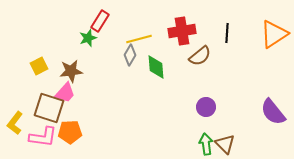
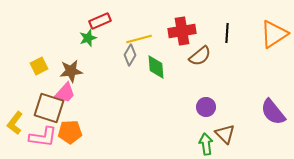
red rectangle: rotated 35 degrees clockwise
brown triangle: moved 10 px up
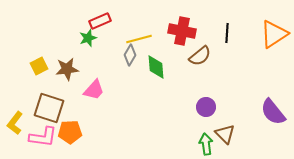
red cross: rotated 20 degrees clockwise
brown star: moved 4 px left, 2 px up
pink trapezoid: moved 29 px right, 3 px up
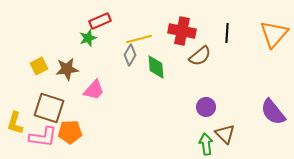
orange triangle: rotated 16 degrees counterclockwise
yellow L-shape: rotated 20 degrees counterclockwise
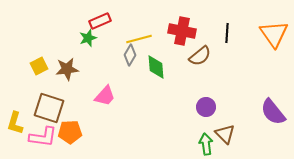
orange triangle: rotated 16 degrees counterclockwise
pink trapezoid: moved 11 px right, 6 px down
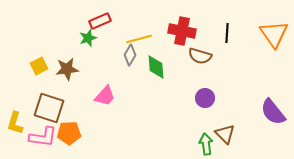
brown semicircle: rotated 55 degrees clockwise
purple circle: moved 1 px left, 9 px up
orange pentagon: moved 1 px left, 1 px down
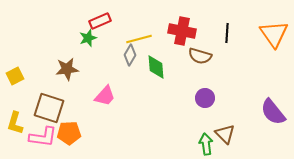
yellow square: moved 24 px left, 10 px down
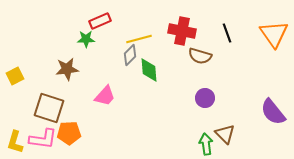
black line: rotated 24 degrees counterclockwise
green star: moved 2 px left, 1 px down; rotated 18 degrees clockwise
gray diamond: rotated 15 degrees clockwise
green diamond: moved 7 px left, 3 px down
yellow L-shape: moved 19 px down
pink L-shape: moved 2 px down
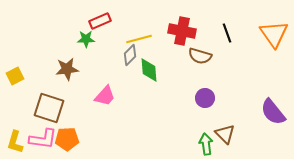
orange pentagon: moved 2 px left, 6 px down
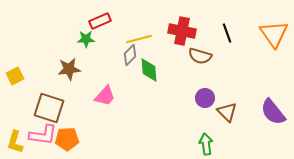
brown star: moved 2 px right
brown triangle: moved 2 px right, 22 px up
pink L-shape: moved 4 px up
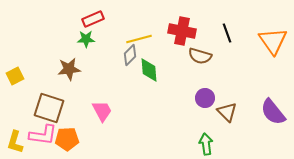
red rectangle: moved 7 px left, 2 px up
orange triangle: moved 1 px left, 7 px down
pink trapezoid: moved 3 px left, 15 px down; rotated 70 degrees counterclockwise
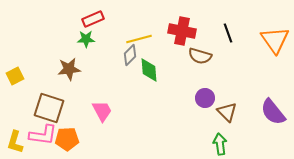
black line: moved 1 px right
orange triangle: moved 2 px right, 1 px up
green arrow: moved 14 px right
